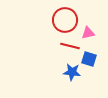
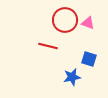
pink triangle: moved 10 px up; rotated 32 degrees clockwise
red line: moved 22 px left
blue star: moved 5 px down; rotated 18 degrees counterclockwise
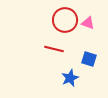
red line: moved 6 px right, 3 px down
blue star: moved 2 px left, 1 px down; rotated 12 degrees counterclockwise
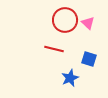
pink triangle: rotated 24 degrees clockwise
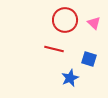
pink triangle: moved 6 px right
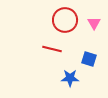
pink triangle: rotated 16 degrees clockwise
red line: moved 2 px left
blue star: rotated 24 degrees clockwise
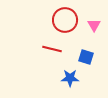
pink triangle: moved 2 px down
blue square: moved 3 px left, 2 px up
